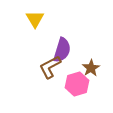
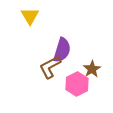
yellow triangle: moved 5 px left, 3 px up
brown star: moved 1 px right, 1 px down
pink hexagon: rotated 10 degrees counterclockwise
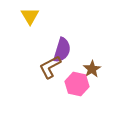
pink hexagon: rotated 20 degrees counterclockwise
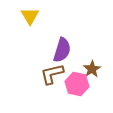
brown L-shape: moved 2 px right, 7 px down; rotated 15 degrees clockwise
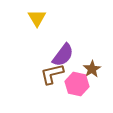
yellow triangle: moved 7 px right, 2 px down
purple semicircle: moved 1 px right, 5 px down; rotated 20 degrees clockwise
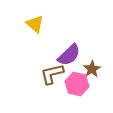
yellow triangle: moved 2 px left, 6 px down; rotated 18 degrees counterclockwise
purple semicircle: moved 6 px right; rotated 10 degrees clockwise
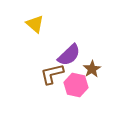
pink hexagon: moved 1 px left, 1 px down
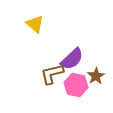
purple semicircle: moved 3 px right, 4 px down
brown star: moved 4 px right, 7 px down
